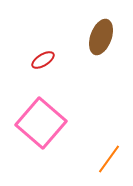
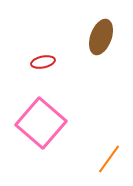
red ellipse: moved 2 px down; rotated 20 degrees clockwise
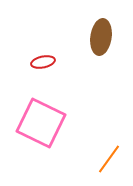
brown ellipse: rotated 12 degrees counterclockwise
pink square: rotated 15 degrees counterclockwise
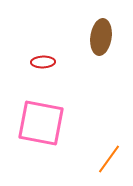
red ellipse: rotated 10 degrees clockwise
pink square: rotated 15 degrees counterclockwise
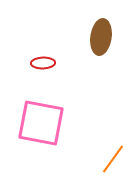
red ellipse: moved 1 px down
orange line: moved 4 px right
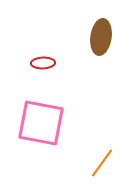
orange line: moved 11 px left, 4 px down
